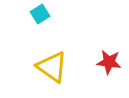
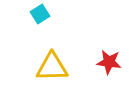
yellow triangle: rotated 36 degrees counterclockwise
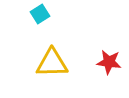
yellow triangle: moved 4 px up
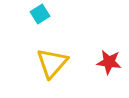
yellow triangle: rotated 48 degrees counterclockwise
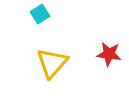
red star: moved 8 px up
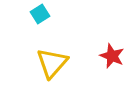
red star: moved 3 px right, 2 px down; rotated 15 degrees clockwise
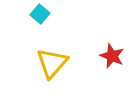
cyan square: rotated 18 degrees counterclockwise
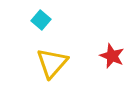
cyan square: moved 1 px right, 6 px down
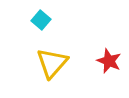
red star: moved 3 px left, 5 px down
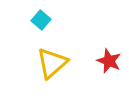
yellow triangle: rotated 8 degrees clockwise
